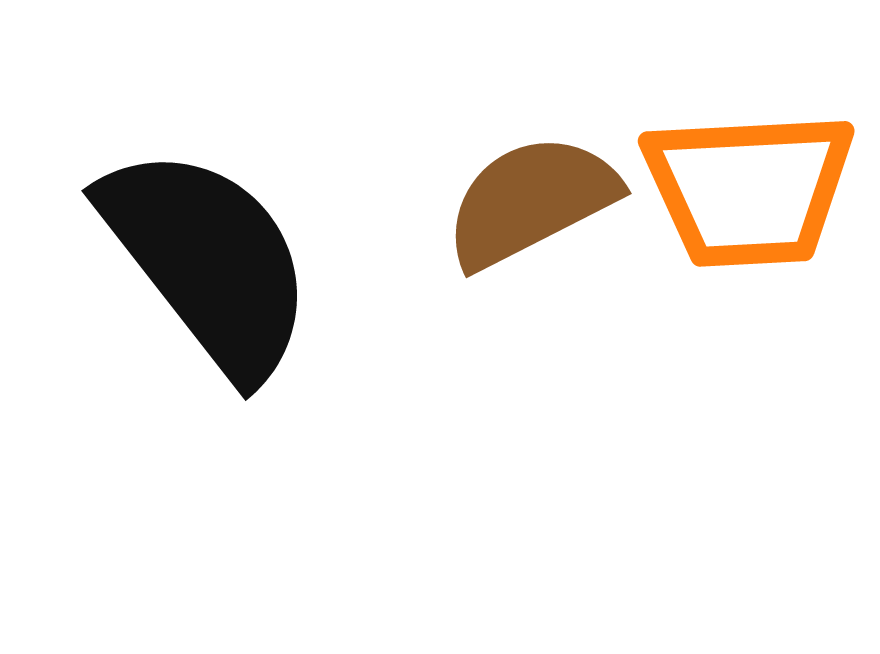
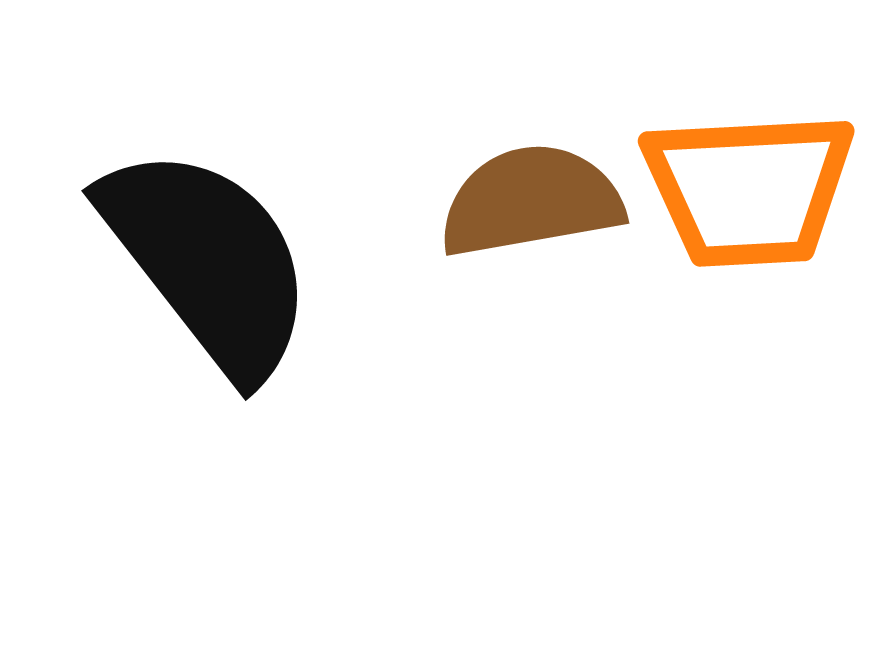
brown semicircle: rotated 17 degrees clockwise
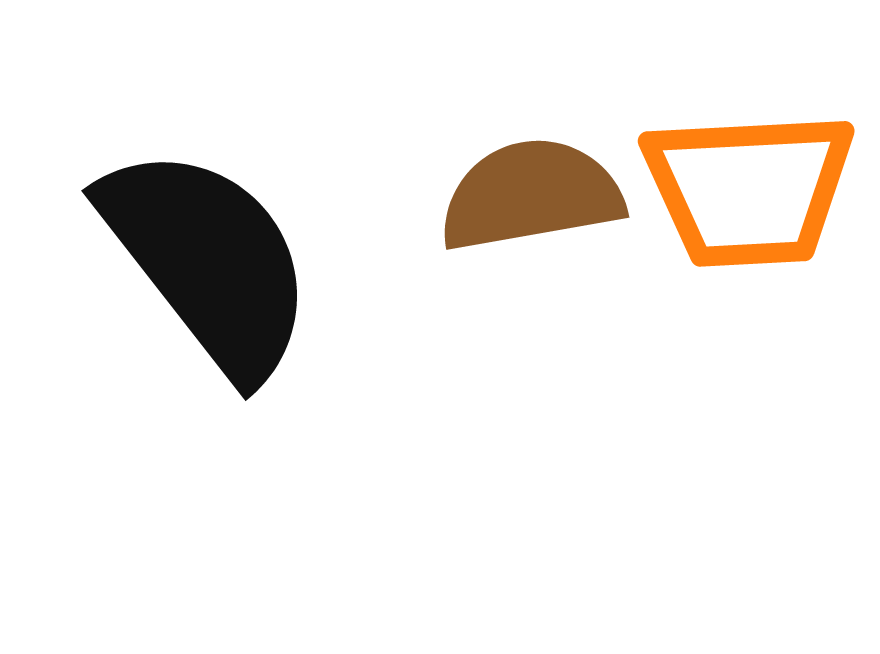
brown semicircle: moved 6 px up
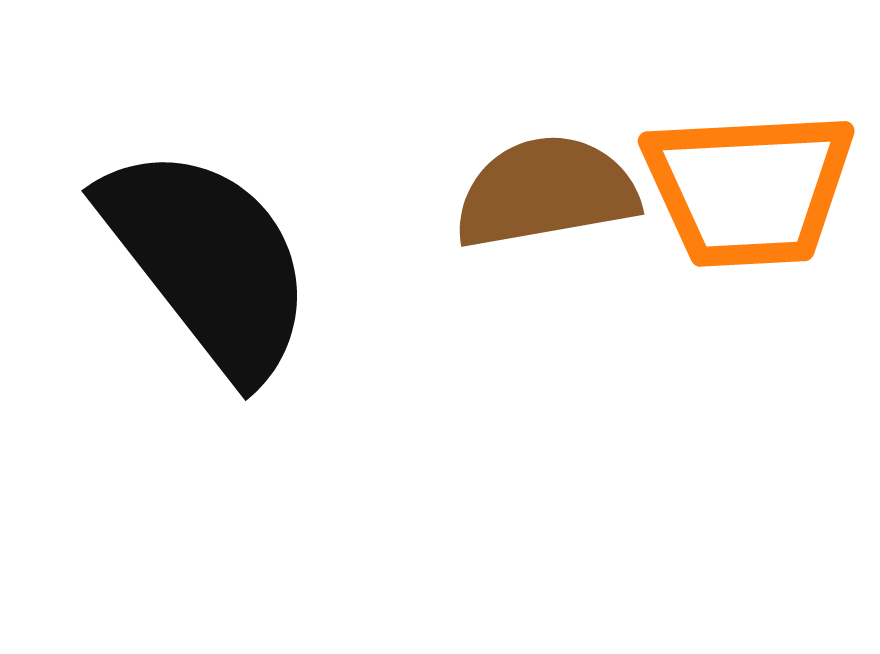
brown semicircle: moved 15 px right, 3 px up
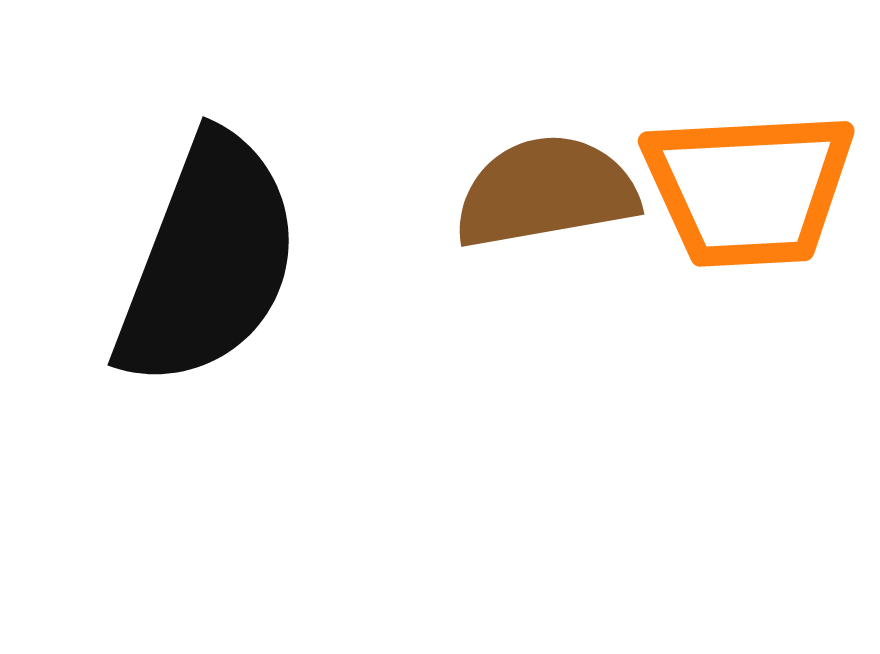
black semicircle: rotated 59 degrees clockwise
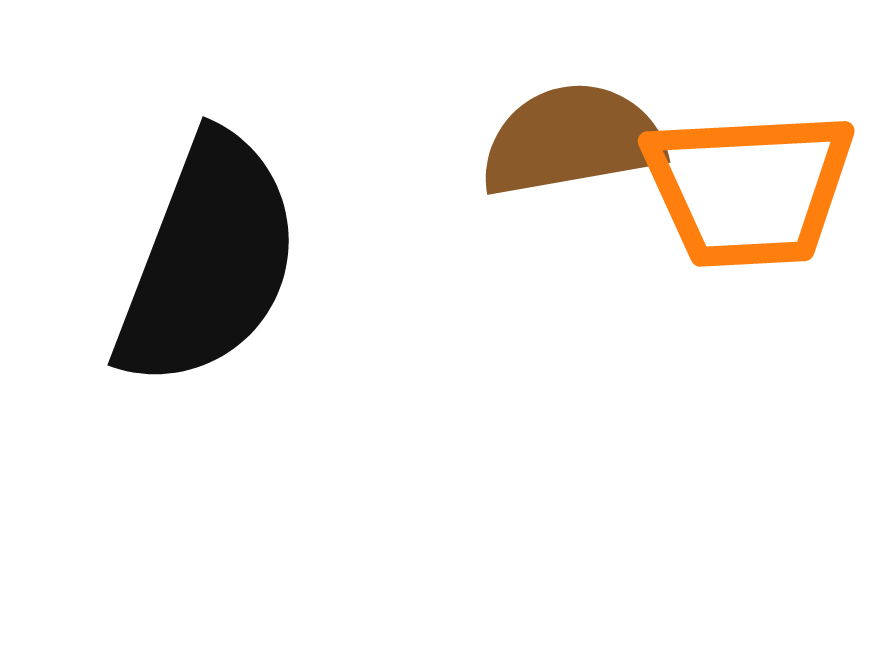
brown semicircle: moved 26 px right, 52 px up
